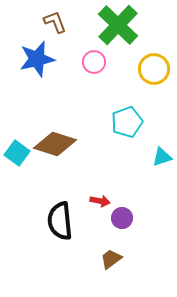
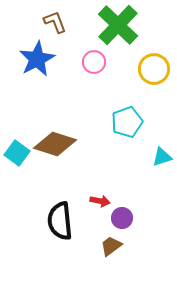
blue star: rotated 15 degrees counterclockwise
brown trapezoid: moved 13 px up
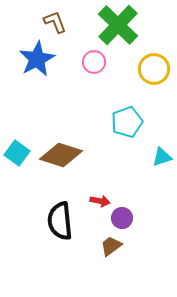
brown diamond: moved 6 px right, 11 px down
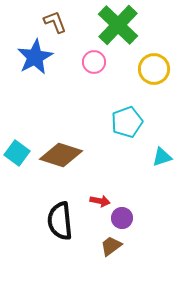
blue star: moved 2 px left, 2 px up
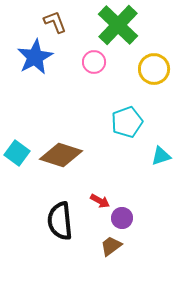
cyan triangle: moved 1 px left, 1 px up
red arrow: rotated 18 degrees clockwise
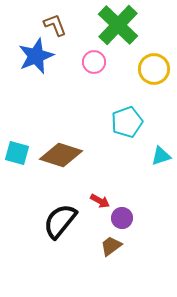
brown L-shape: moved 3 px down
blue star: moved 1 px right, 1 px up; rotated 6 degrees clockwise
cyan square: rotated 20 degrees counterclockwise
black semicircle: rotated 45 degrees clockwise
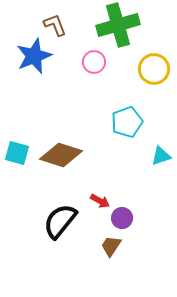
green cross: rotated 30 degrees clockwise
blue star: moved 2 px left
brown trapezoid: rotated 20 degrees counterclockwise
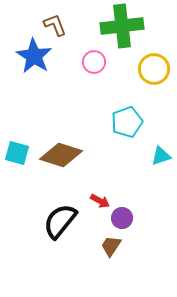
green cross: moved 4 px right, 1 px down; rotated 9 degrees clockwise
blue star: rotated 18 degrees counterclockwise
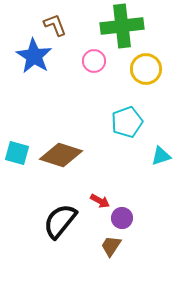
pink circle: moved 1 px up
yellow circle: moved 8 px left
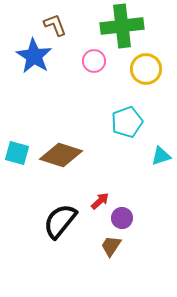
red arrow: rotated 72 degrees counterclockwise
